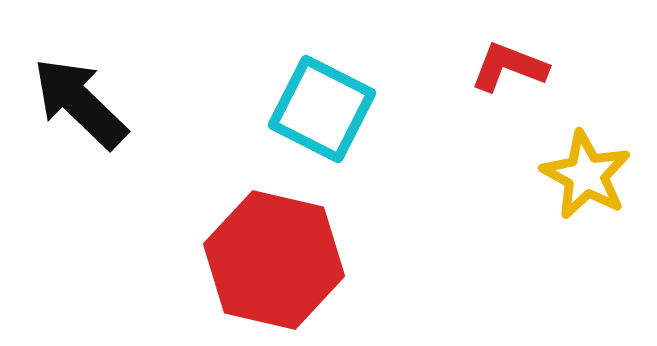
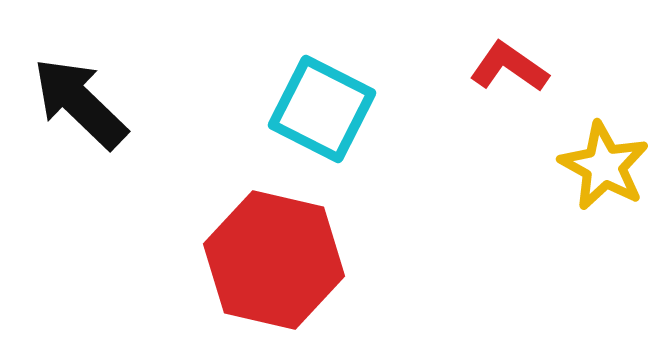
red L-shape: rotated 14 degrees clockwise
yellow star: moved 18 px right, 9 px up
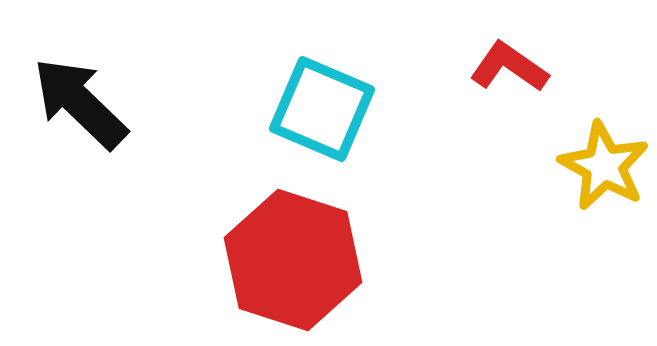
cyan square: rotated 4 degrees counterclockwise
red hexagon: moved 19 px right; rotated 5 degrees clockwise
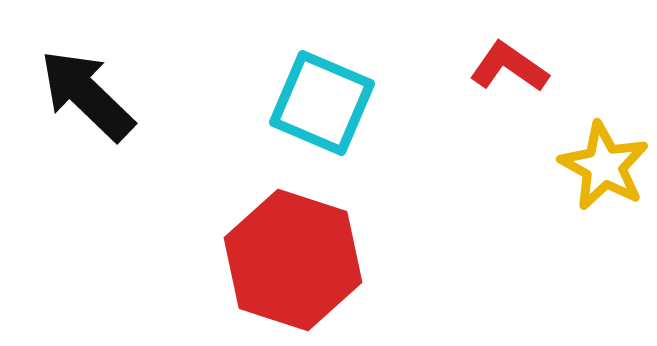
black arrow: moved 7 px right, 8 px up
cyan square: moved 6 px up
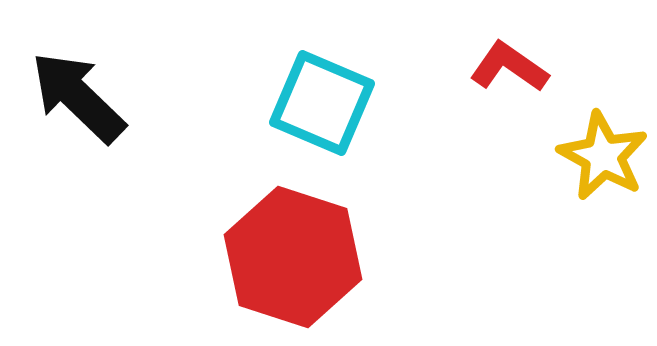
black arrow: moved 9 px left, 2 px down
yellow star: moved 1 px left, 10 px up
red hexagon: moved 3 px up
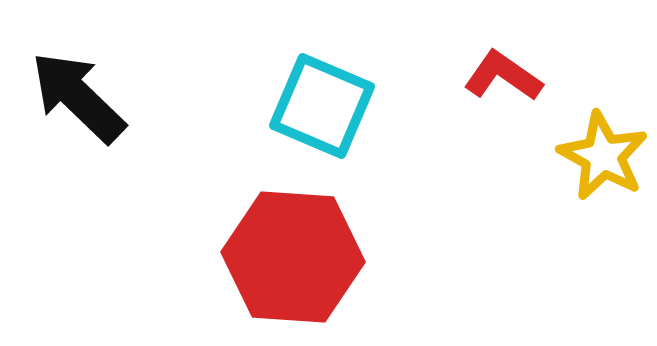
red L-shape: moved 6 px left, 9 px down
cyan square: moved 3 px down
red hexagon: rotated 14 degrees counterclockwise
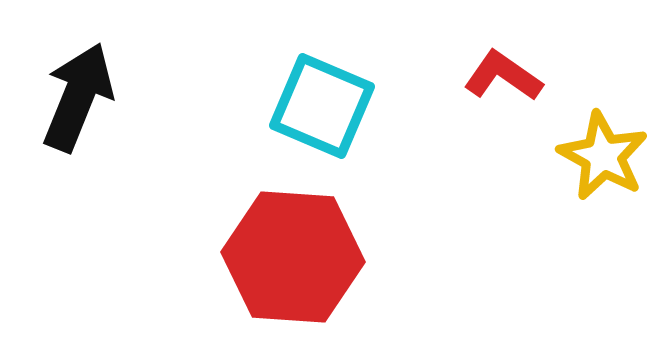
black arrow: rotated 68 degrees clockwise
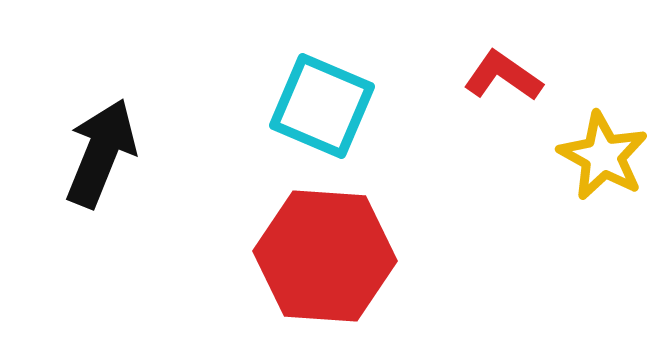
black arrow: moved 23 px right, 56 px down
red hexagon: moved 32 px right, 1 px up
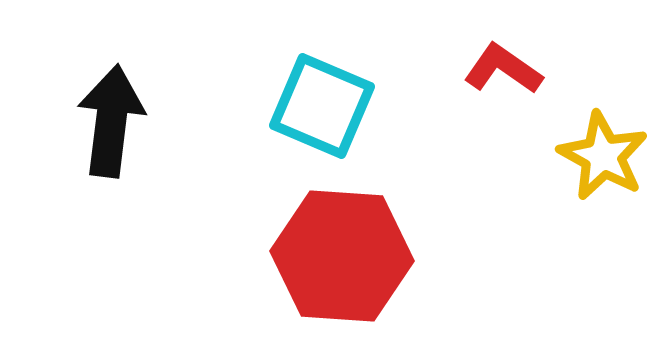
red L-shape: moved 7 px up
black arrow: moved 10 px right, 32 px up; rotated 15 degrees counterclockwise
red hexagon: moved 17 px right
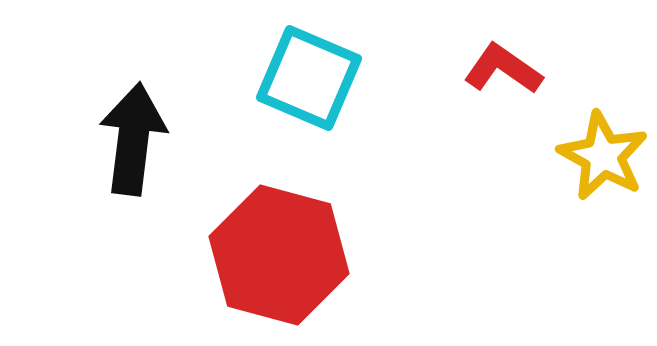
cyan square: moved 13 px left, 28 px up
black arrow: moved 22 px right, 18 px down
red hexagon: moved 63 px left, 1 px up; rotated 11 degrees clockwise
